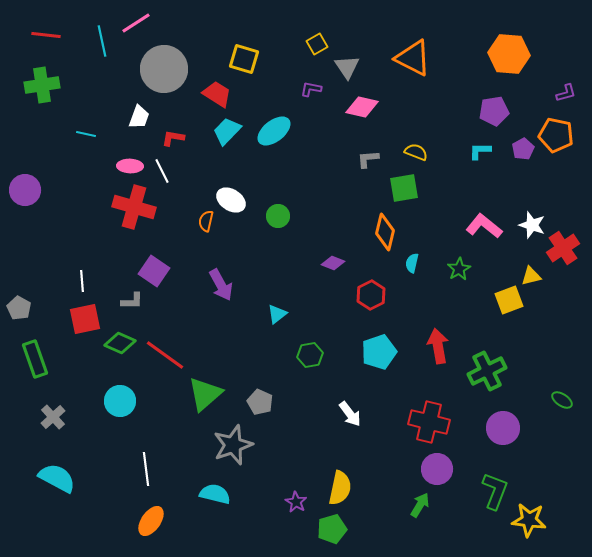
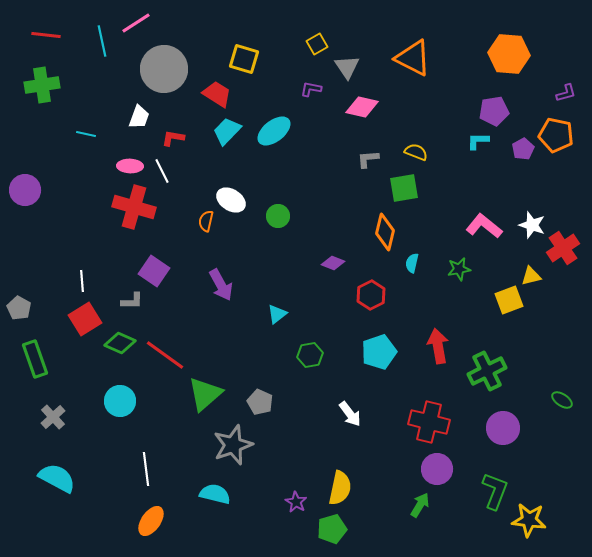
cyan L-shape at (480, 151): moved 2 px left, 10 px up
green star at (459, 269): rotated 20 degrees clockwise
red square at (85, 319): rotated 20 degrees counterclockwise
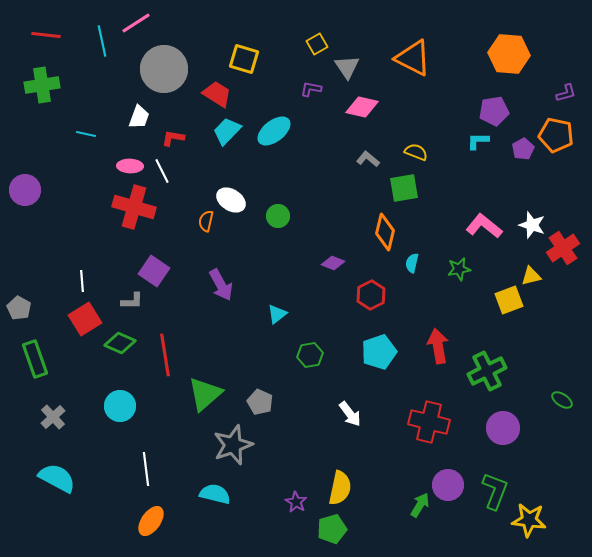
gray L-shape at (368, 159): rotated 45 degrees clockwise
red line at (165, 355): rotated 45 degrees clockwise
cyan circle at (120, 401): moved 5 px down
purple circle at (437, 469): moved 11 px right, 16 px down
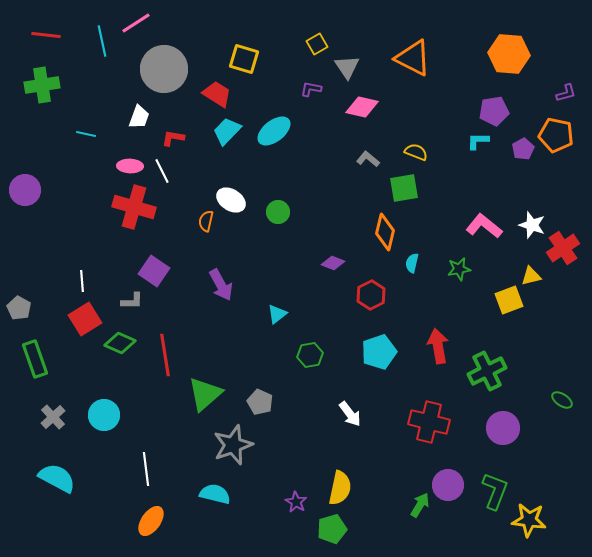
green circle at (278, 216): moved 4 px up
cyan circle at (120, 406): moved 16 px left, 9 px down
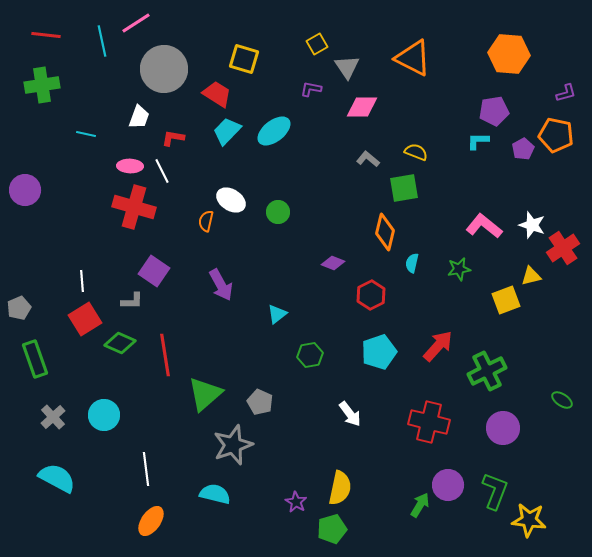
pink diamond at (362, 107): rotated 12 degrees counterclockwise
yellow square at (509, 300): moved 3 px left
gray pentagon at (19, 308): rotated 20 degrees clockwise
red arrow at (438, 346): rotated 52 degrees clockwise
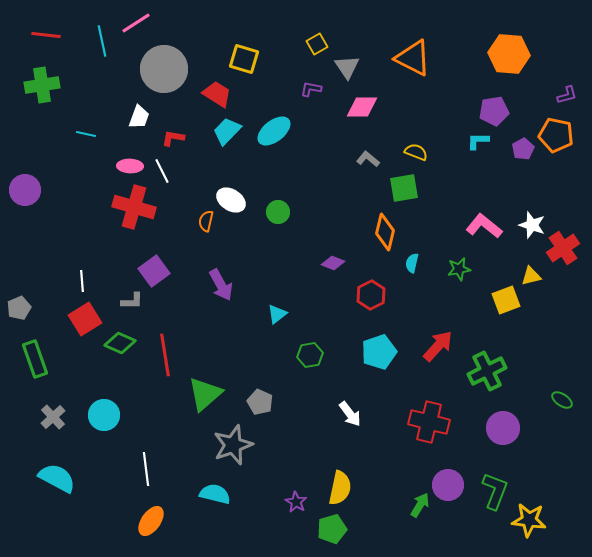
purple L-shape at (566, 93): moved 1 px right, 2 px down
purple square at (154, 271): rotated 20 degrees clockwise
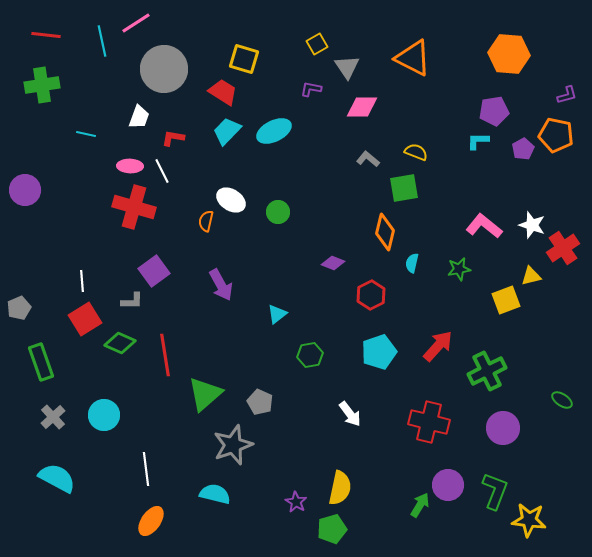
red trapezoid at (217, 94): moved 6 px right, 2 px up
cyan ellipse at (274, 131): rotated 12 degrees clockwise
green rectangle at (35, 359): moved 6 px right, 3 px down
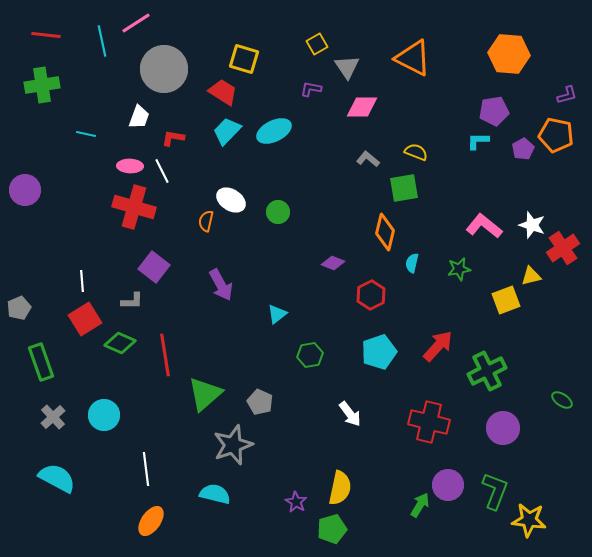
purple square at (154, 271): moved 4 px up; rotated 16 degrees counterclockwise
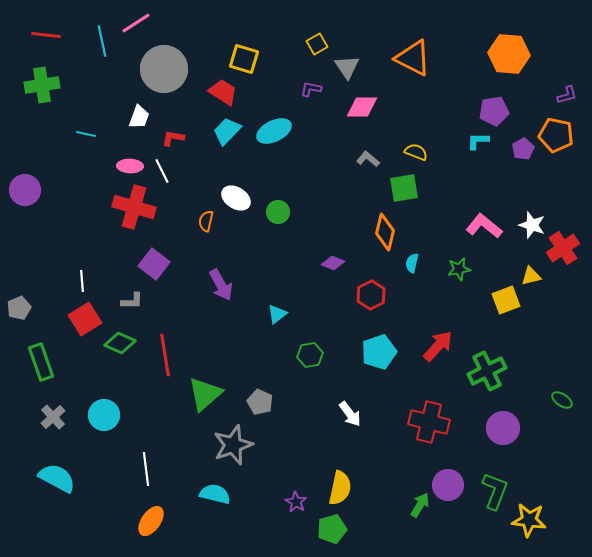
white ellipse at (231, 200): moved 5 px right, 2 px up
purple square at (154, 267): moved 3 px up
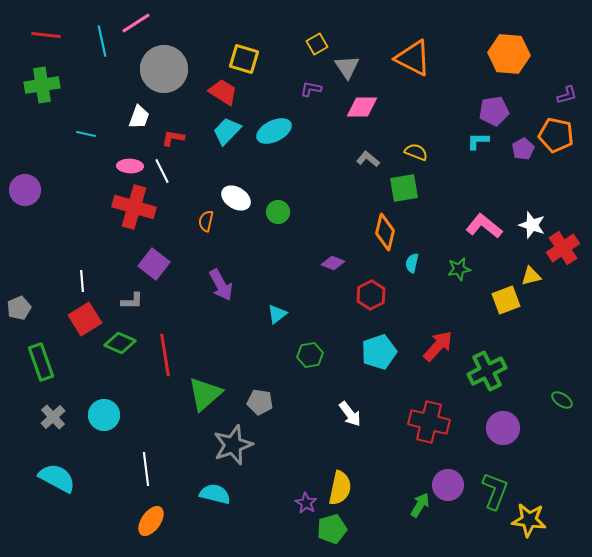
gray pentagon at (260, 402): rotated 15 degrees counterclockwise
purple star at (296, 502): moved 10 px right, 1 px down
